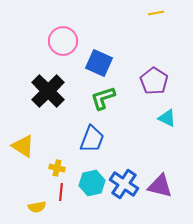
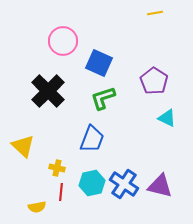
yellow line: moved 1 px left
yellow triangle: rotated 10 degrees clockwise
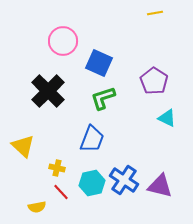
blue cross: moved 4 px up
red line: rotated 48 degrees counterclockwise
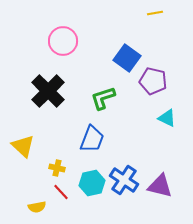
blue square: moved 28 px right, 5 px up; rotated 12 degrees clockwise
purple pentagon: moved 1 px left; rotated 20 degrees counterclockwise
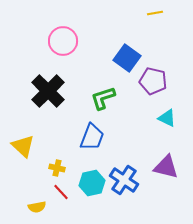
blue trapezoid: moved 2 px up
purple triangle: moved 6 px right, 19 px up
